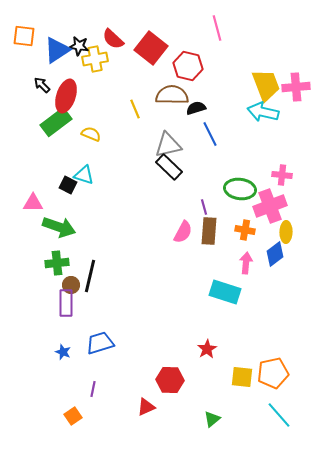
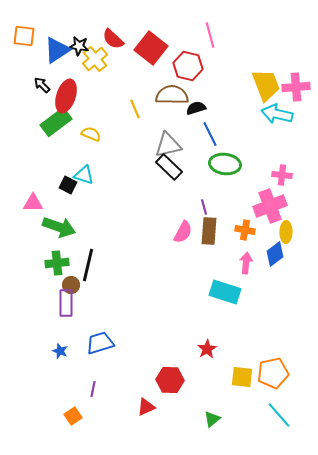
pink line at (217, 28): moved 7 px left, 7 px down
yellow cross at (95, 59): rotated 30 degrees counterclockwise
cyan arrow at (263, 112): moved 14 px right, 2 px down
green ellipse at (240, 189): moved 15 px left, 25 px up
black line at (90, 276): moved 2 px left, 11 px up
blue star at (63, 352): moved 3 px left, 1 px up
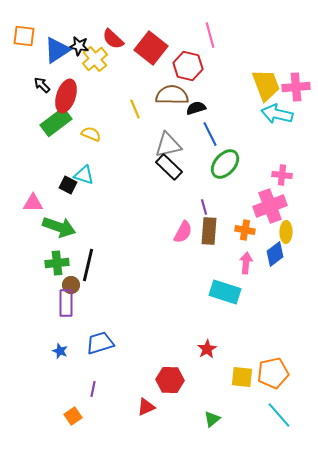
green ellipse at (225, 164): rotated 56 degrees counterclockwise
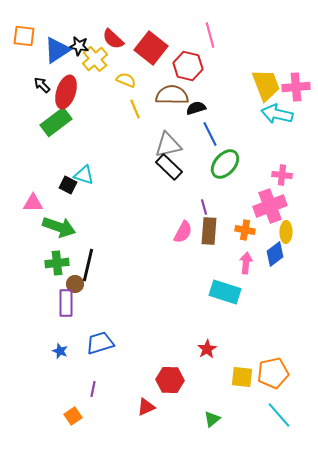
red ellipse at (66, 96): moved 4 px up
yellow semicircle at (91, 134): moved 35 px right, 54 px up
brown circle at (71, 285): moved 4 px right, 1 px up
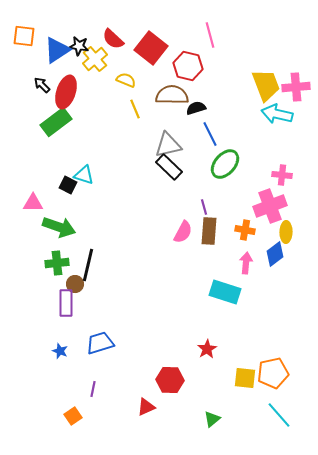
yellow square at (242, 377): moved 3 px right, 1 px down
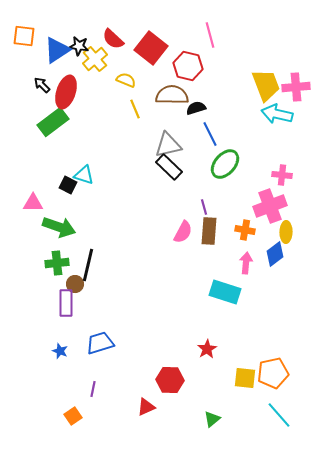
green rectangle at (56, 122): moved 3 px left
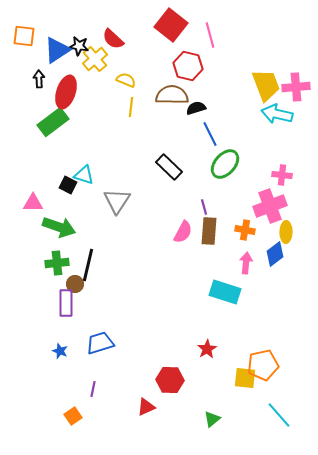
red square at (151, 48): moved 20 px right, 23 px up
black arrow at (42, 85): moved 3 px left, 6 px up; rotated 42 degrees clockwise
yellow line at (135, 109): moved 4 px left, 2 px up; rotated 30 degrees clockwise
gray triangle at (168, 145): moved 51 px left, 56 px down; rotated 44 degrees counterclockwise
orange pentagon at (273, 373): moved 10 px left, 8 px up
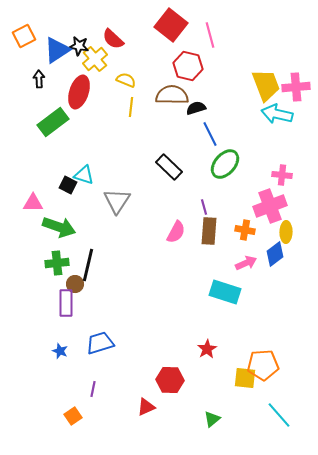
orange square at (24, 36): rotated 35 degrees counterclockwise
red ellipse at (66, 92): moved 13 px right
pink semicircle at (183, 232): moved 7 px left
pink arrow at (246, 263): rotated 60 degrees clockwise
orange pentagon at (263, 365): rotated 8 degrees clockwise
